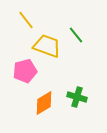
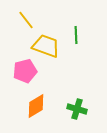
green line: rotated 36 degrees clockwise
yellow trapezoid: moved 1 px left
green cross: moved 12 px down
orange diamond: moved 8 px left, 3 px down
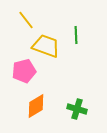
pink pentagon: moved 1 px left
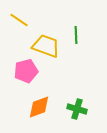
yellow line: moved 7 px left; rotated 18 degrees counterclockwise
pink pentagon: moved 2 px right
orange diamond: moved 3 px right, 1 px down; rotated 10 degrees clockwise
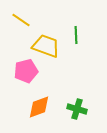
yellow line: moved 2 px right
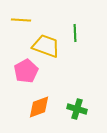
yellow line: rotated 30 degrees counterclockwise
green line: moved 1 px left, 2 px up
pink pentagon: rotated 15 degrees counterclockwise
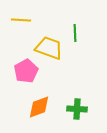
yellow trapezoid: moved 3 px right, 2 px down
green cross: rotated 12 degrees counterclockwise
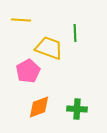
pink pentagon: moved 2 px right
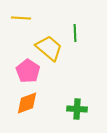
yellow line: moved 2 px up
yellow trapezoid: rotated 20 degrees clockwise
pink pentagon: rotated 10 degrees counterclockwise
orange diamond: moved 12 px left, 4 px up
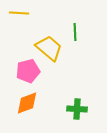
yellow line: moved 2 px left, 5 px up
green line: moved 1 px up
pink pentagon: rotated 25 degrees clockwise
